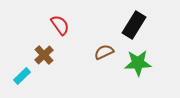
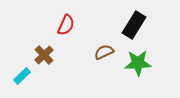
red semicircle: moved 6 px right; rotated 60 degrees clockwise
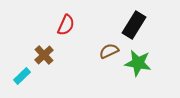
brown semicircle: moved 5 px right, 1 px up
green star: rotated 12 degrees clockwise
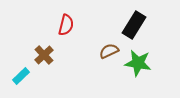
red semicircle: rotated 10 degrees counterclockwise
cyan rectangle: moved 1 px left
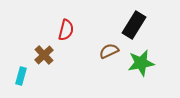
red semicircle: moved 5 px down
green star: moved 3 px right; rotated 20 degrees counterclockwise
cyan rectangle: rotated 30 degrees counterclockwise
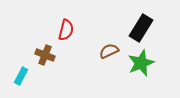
black rectangle: moved 7 px right, 3 px down
brown cross: moved 1 px right; rotated 24 degrees counterclockwise
green star: rotated 12 degrees counterclockwise
cyan rectangle: rotated 12 degrees clockwise
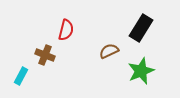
green star: moved 8 px down
